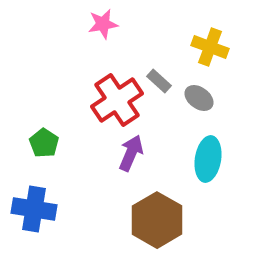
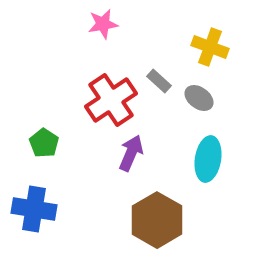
red cross: moved 6 px left
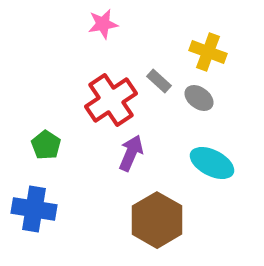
yellow cross: moved 2 px left, 5 px down
green pentagon: moved 2 px right, 2 px down
cyan ellipse: moved 4 px right, 4 px down; rotated 72 degrees counterclockwise
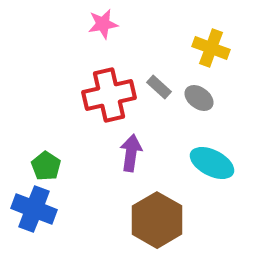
yellow cross: moved 3 px right, 4 px up
gray rectangle: moved 6 px down
red cross: moved 2 px left, 5 px up; rotated 21 degrees clockwise
green pentagon: moved 21 px down
purple arrow: rotated 15 degrees counterclockwise
blue cross: rotated 12 degrees clockwise
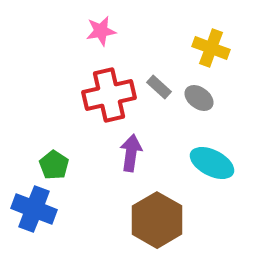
pink star: moved 2 px left, 7 px down
green pentagon: moved 8 px right, 1 px up
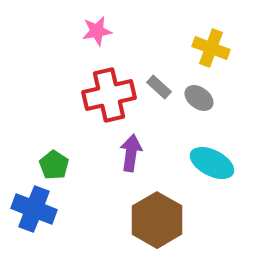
pink star: moved 4 px left
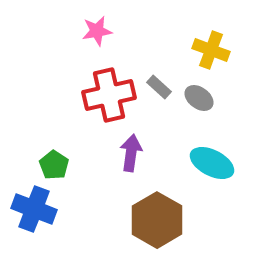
yellow cross: moved 2 px down
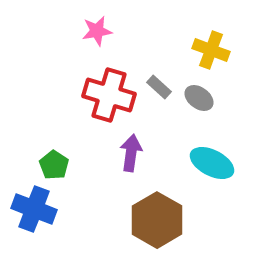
red cross: rotated 30 degrees clockwise
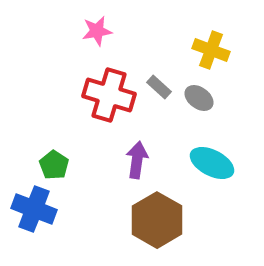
purple arrow: moved 6 px right, 7 px down
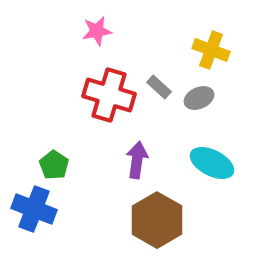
gray ellipse: rotated 60 degrees counterclockwise
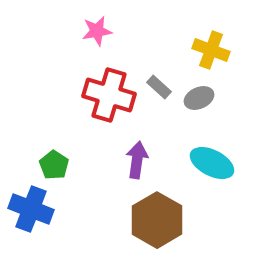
blue cross: moved 3 px left
